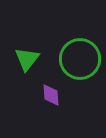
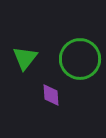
green triangle: moved 2 px left, 1 px up
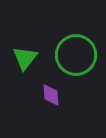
green circle: moved 4 px left, 4 px up
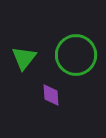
green triangle: moved 1 px left
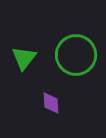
purple diamond: moved 8 px down
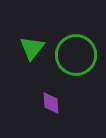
green triangle: moved 8 px right, 10 px up
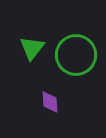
purple diamond: moved 1 px left, 1 px up
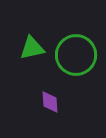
green triangle: rotated 40 degrees clockwise
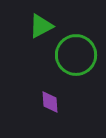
green triangle: moved 9 px right, 22 px up; rotated 16 degrees counterclockwise
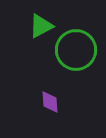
green circle: moved 5 px up
